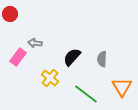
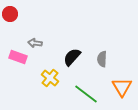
pink rectangle: rotated 72 degrees clockwise
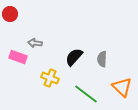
black semicircle: moved 2 px right
yellow cross: rotated 18 degrees counterclockwise
orange triangle: rotated 15 degrees counterclockwise
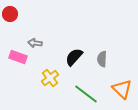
yellow cross: rotated 30 degrees clockwise
orange triangle: moved 2 px down
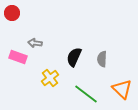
red circle: moved 2 px right, 1 px up
black semicircle: rotated 18 degrees counterclockwise
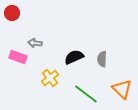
black semicircle: rotated 42 degrees clockwise
